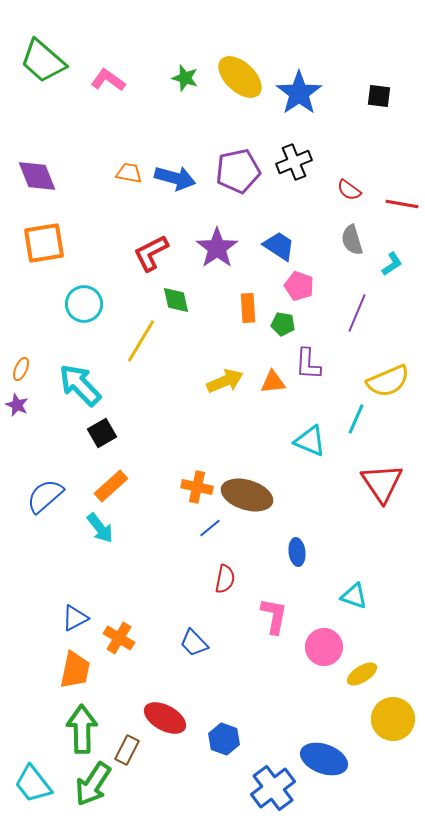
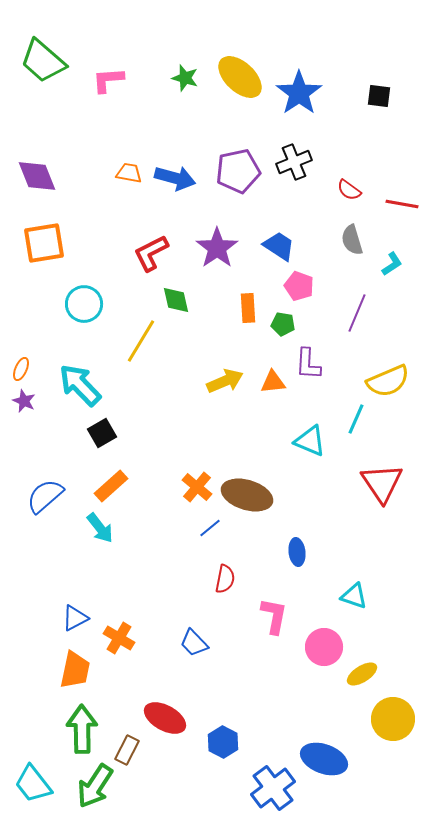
pink L-shape at (108, 80): rotated 40 degrees counterclockwise
purple star at (17, 405): moved 7 px right, 4 px up
orange cross at (197, 487): rotated 28 degrees clockwise
blue hexagon at (224, 739): moved 1 px left, 3 px down; rotated 8 degrees clockwise
green arrow at (93, 784): moved 2 px right, 2 px down
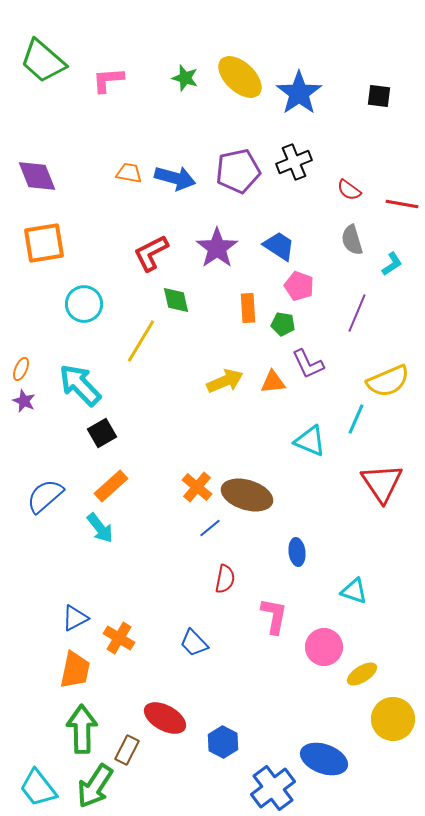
purple L-shape at (308, 364): rotated 28 degrees counterclockwise
cyan triangle at (354, 596): moved 5 px up
cyan trapezoid at (33, 784): moved 5 px right, 4 px down
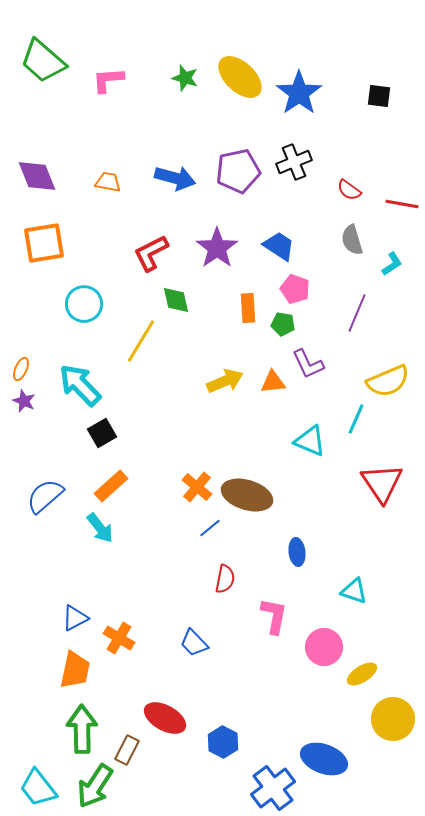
orange trapezoid at (129, 173): moved 21 px left, 9 px down
pink pentagon at (299, 286): moved 4 px left, 3 px down
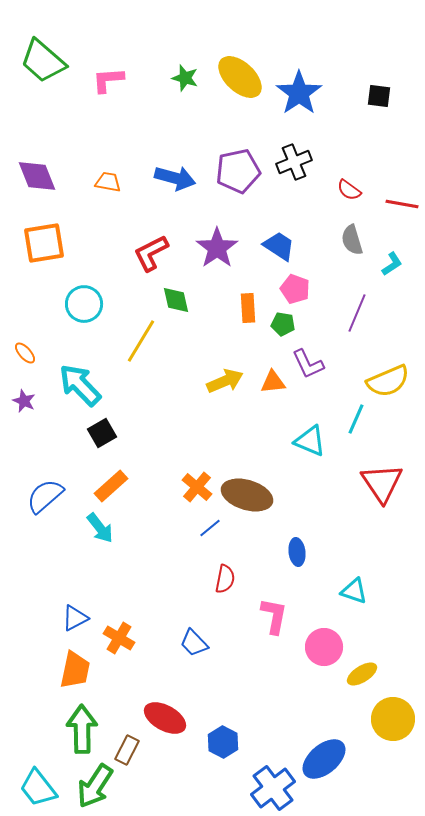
orange ellipse at (21, 369): moved 4 px right, 16 px up; rotated 65 degrees counterclockwise
blue ellipse at (324, 759): rotated 60 degrees counterclockwise
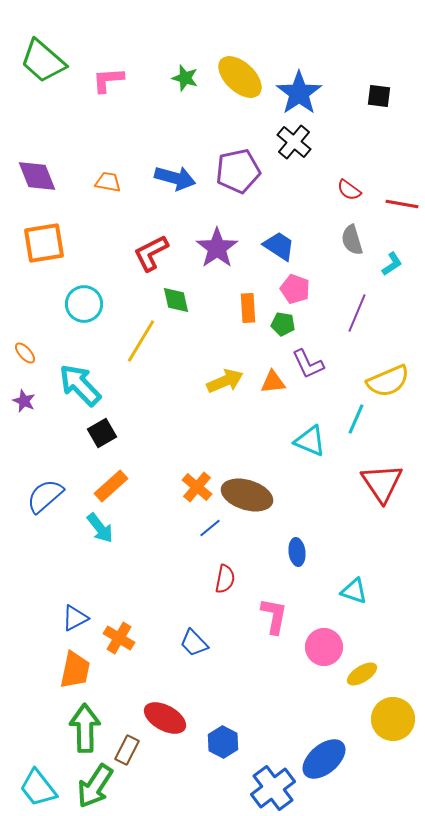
black cross at (294, 162): moved 20 px up; rotated 28 degrees counterclockwise
green arrow at (82, 729): moved 3 px right, 1 px up
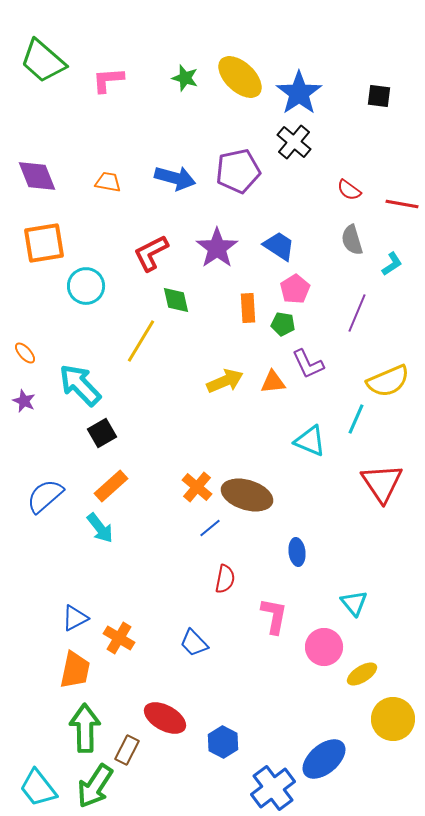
pink pentagon at (295, 289): rotated 20 degrees clockwise
cyan circle at (84, 304): moved 2 px right, 18 px up
cyan triangle at (354, 591): moved 12 px down; rotated 32 degrees clockwise
